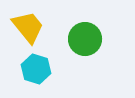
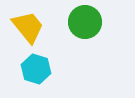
green circle: moved 17 px up
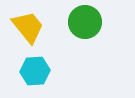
cyan hexagon: moved 1 px left, 2 px down; rotated 20 degrees counterclockwise
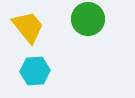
green circle: moved 3 px right, 3 px up
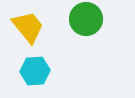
green circle: moved 2 px left
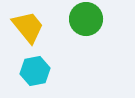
cyan hexagon: rotated 8 degrees counterclockwise
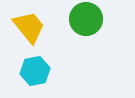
yellow trapezoid: moved 1 px right
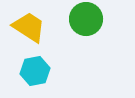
yellow trapezoid: rotated 18 degrees counterclockwise
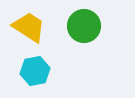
green circle: moved 2 px left, 7 px down
